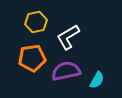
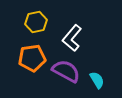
white L-shape: moved 4 px right, 1 px down; rotated 20 degrees counterclockwise
purple semicircle: rotated 40 degrees clockwise
cyan semicircle: rotated 60 degrees counterclockwise
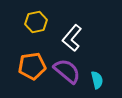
orange pentagon: moved 8 px down
purple semicircle: moved 1 px right; rotated 12 degrees clockwise
cyan semicircle: rotated 18 degrees clockwise
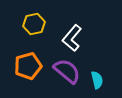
yellow hexagon: moved 2 px left, 2 px down
orange pentagon: moved 4 px left; rotated 8 degrees counterclockwise
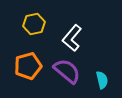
cyan semicircle: moved 5 px right
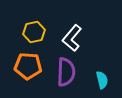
yellow hexagon: moved 8 px down
orange pentagon: rotated 20 degrees clockwise
purple semicircle: moved 1 px left, 1 px down; rotated 52 degrees clockwise
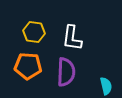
yellow hexagon: rotated 20 degrees clockwise
white L-shape: rotated 32 degrees counterclockwise
cyan semicircle: moved 4 px right, 6 px down
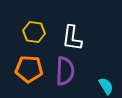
orange pentagon: moved 1 px right, 3 px down
purple semicircle: moved 1 px left, 1 px up
cyan semicircle: rotated 18 degrees counterclockwise
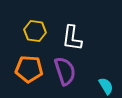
yellow hexagon: moved 1 px right, 1 px up
purple semicircle: rotated 20 degrees counterclockwise
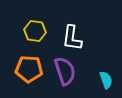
cyan semicircle: moved 6 px up; rotated 12 degrees clockwise
